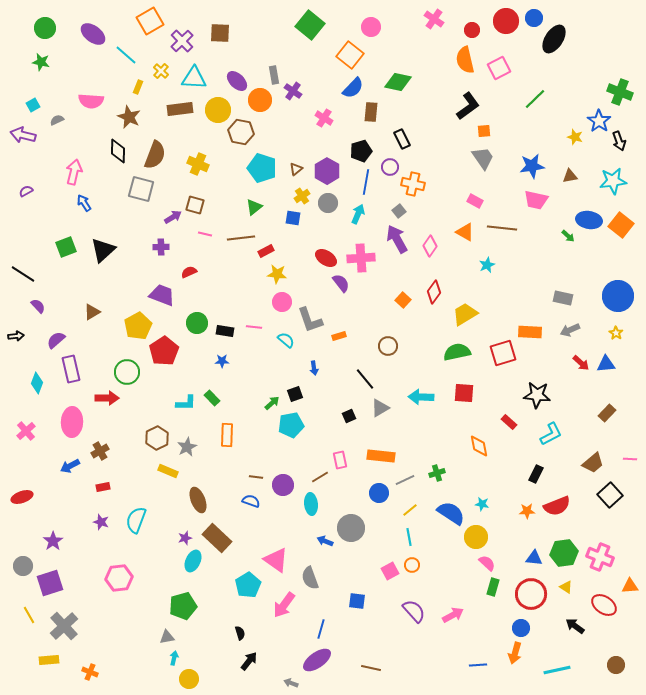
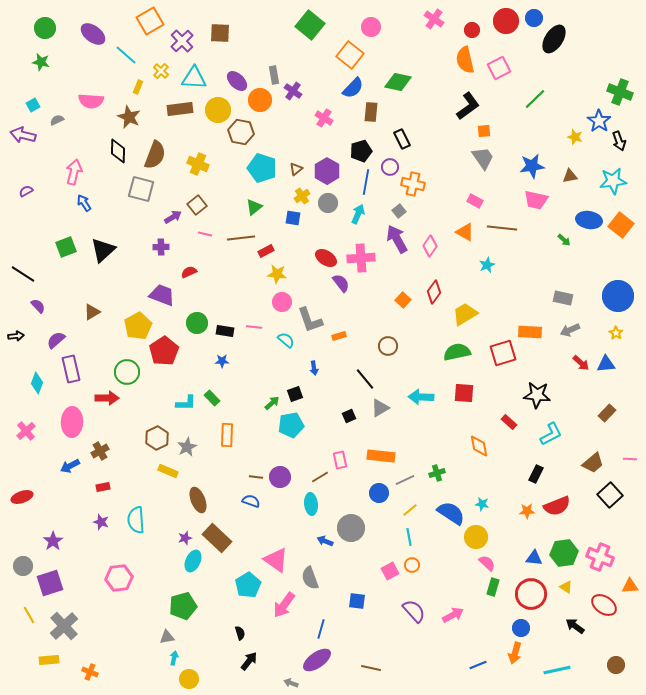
brown square at (195, 205): moved 2 px right; rotated 36 degrees clockwise
green arrow at (568, 236): moved 4 px left, 4 px down
purple circle at (283, 485): moved 3 px left, 8 px up
cyan semicircle at (136, 520): rotated 24 degrees counterclockwise
blue line at (478, 665): rotated 18 degrees counterclockwise
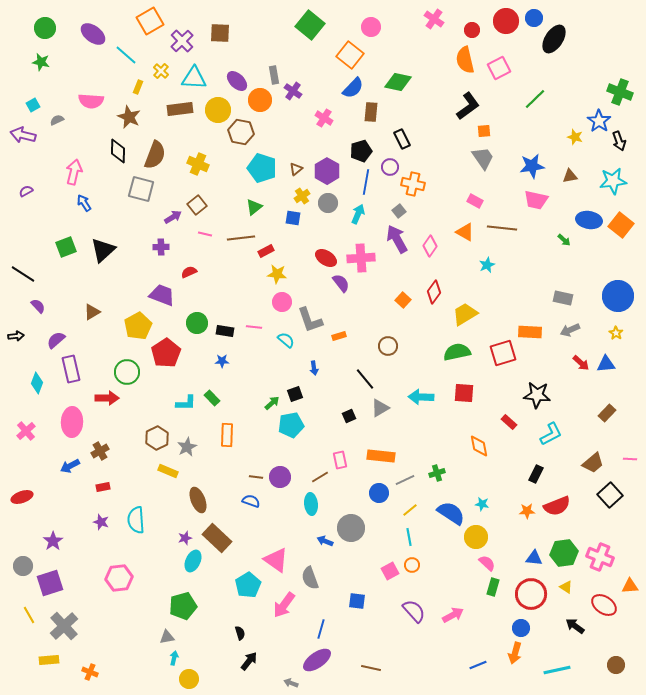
red pentagon at (164, 351): moved 2 px right, 2 px down
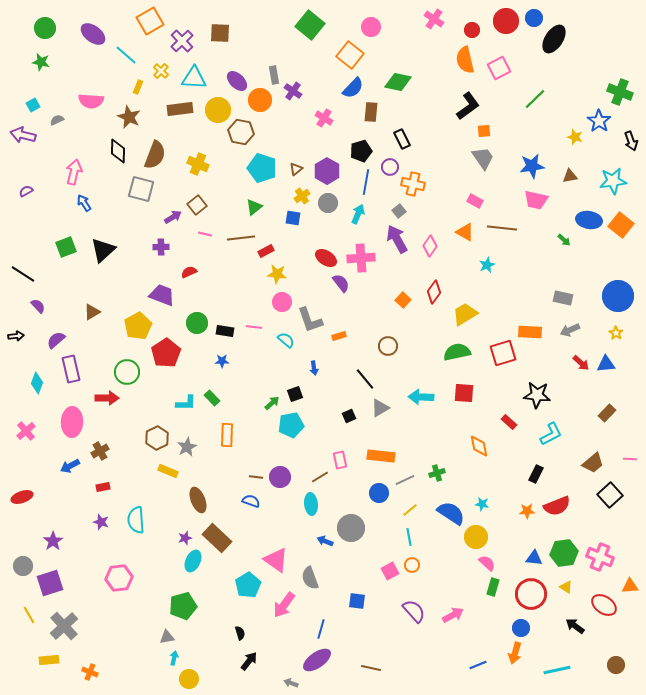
black arrow at (619, 141): moved 12 px right
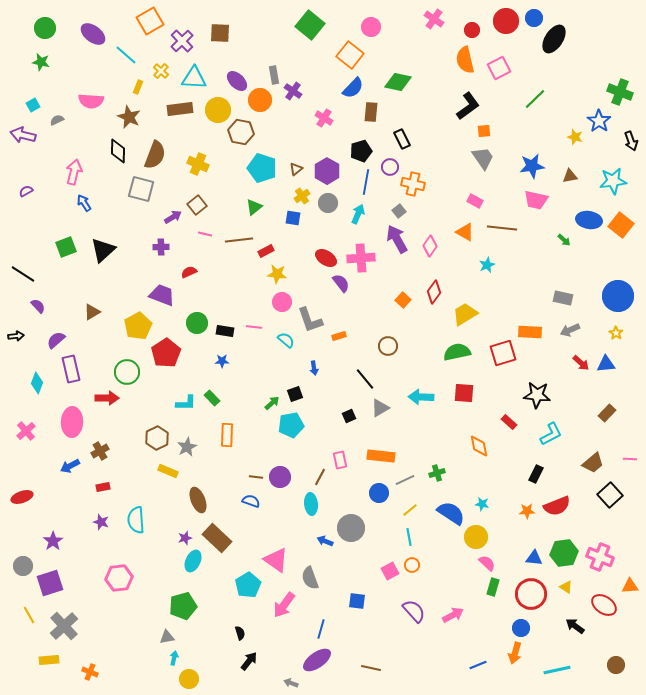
brown line at (241, 238): moved 2 px left, 2 px down
brown line at (320, 477): rotated 30 degrees counterclockwise
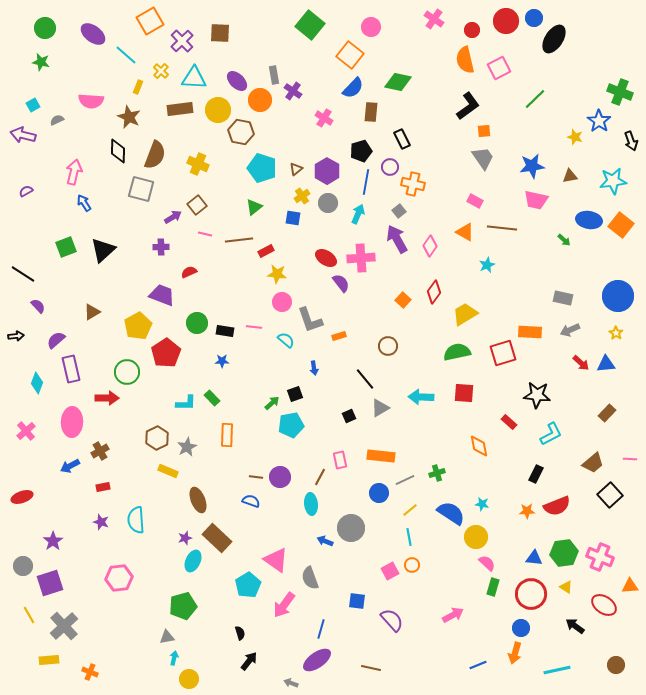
purple semicircle at (414, 611): moved 22 px left, 9 px down
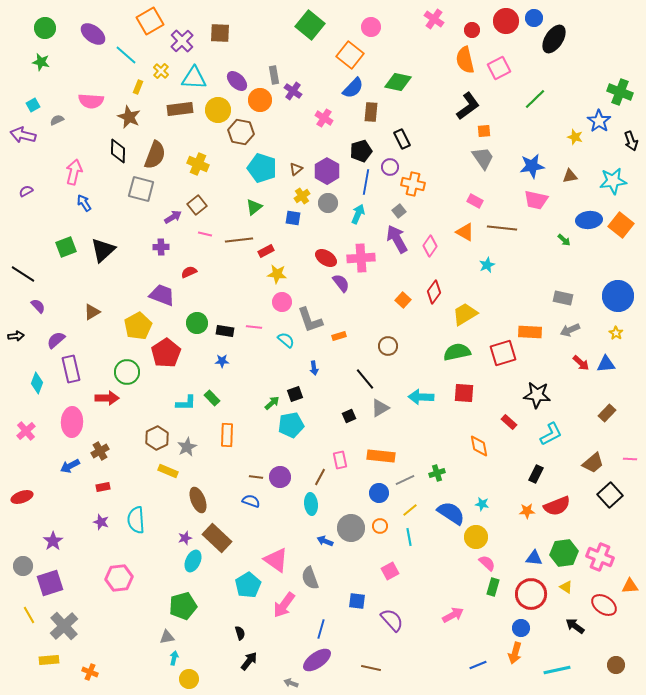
blue ellipse at (589, 220): rotated 15 degrees counterclockwise
orange circle at (412, 565): moved 32 px left, 39 px up
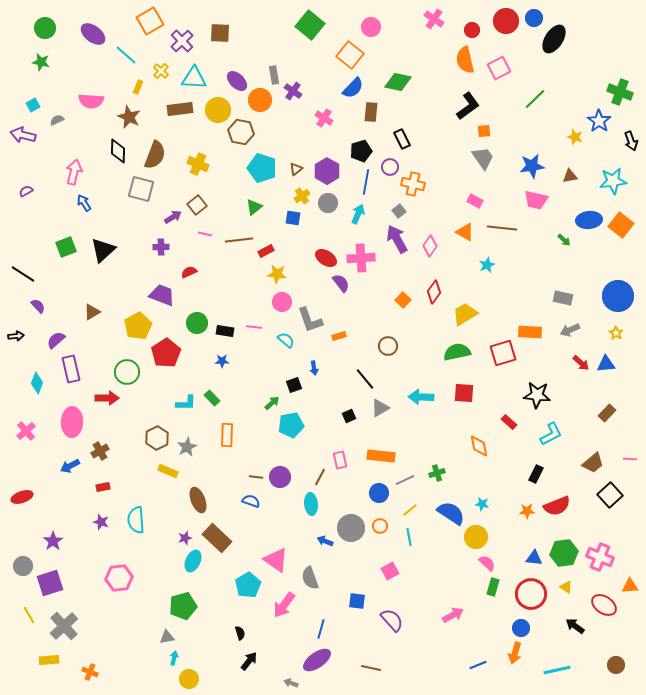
black square at (295, 394): moved 1 px left, 9 px up
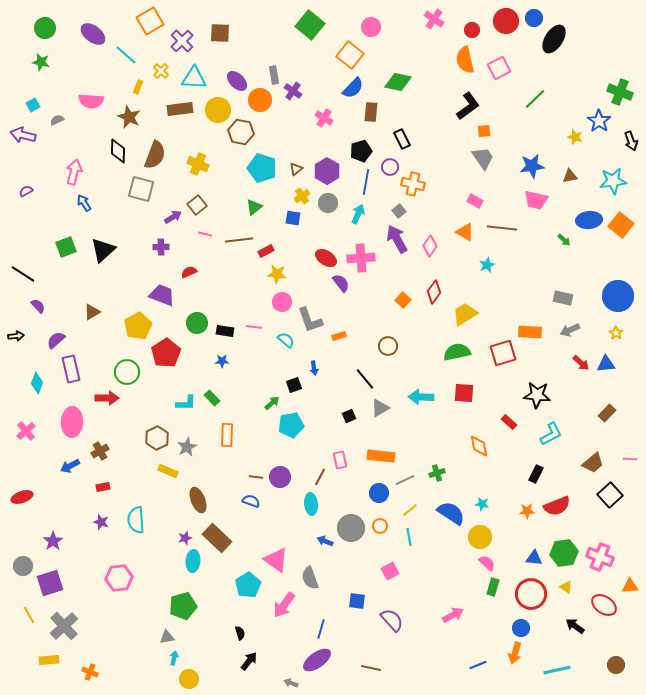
yellow circle at (476, 537): moved 4 px right
cyan ellipse at (193, 561): rotated 20 degrees counterclockwise
